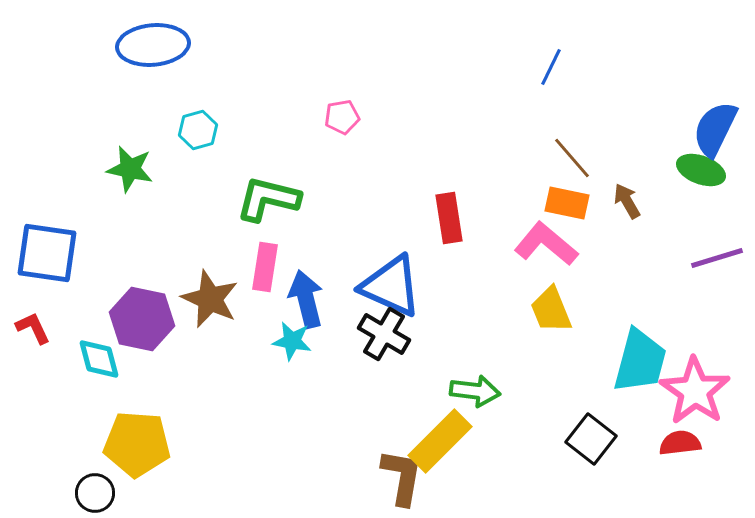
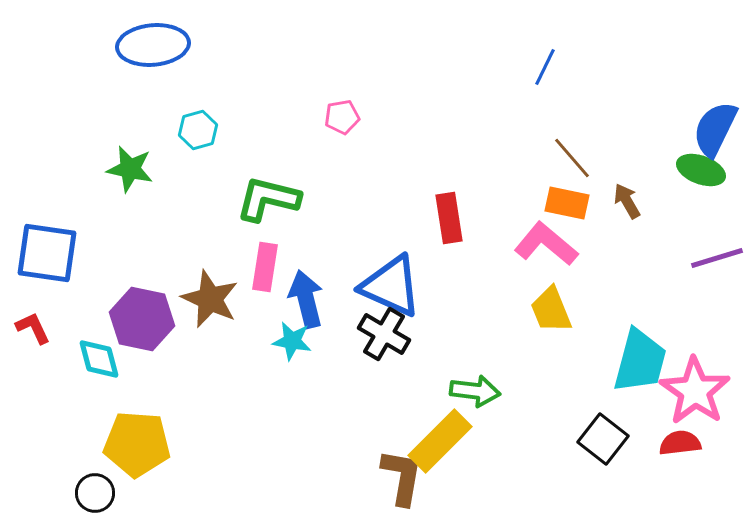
blue line: moved 6 px left
black square: moved 12 px right
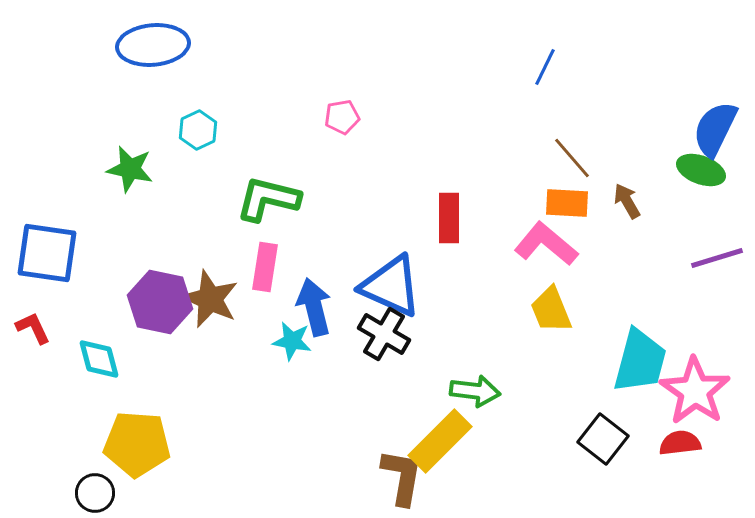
cyan hexagon: rotated 9 degrees counterclockwise
orange rectangle: rotated 9 degrees counterclockwise
red rectangle: rotated 9 degrees clockwise
blue arrow: moved 8 px right, 8 px down
purple hexagon: moved 18 px right, 17 px up
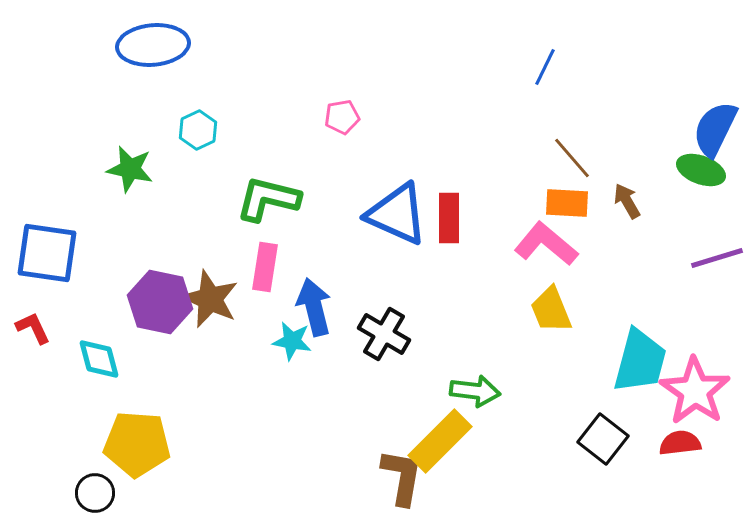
blue triangle: moved 6 px right, 72 px up
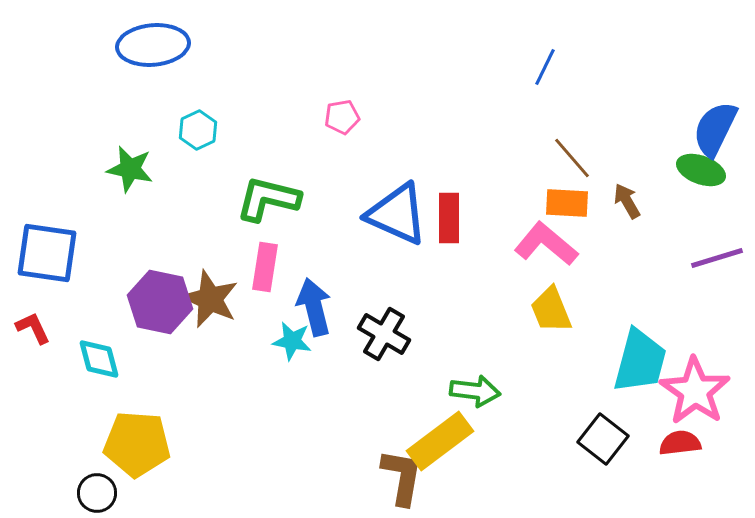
yellow rectangle: rotated 8 degrees clockwise
black circle: moved 2 px right
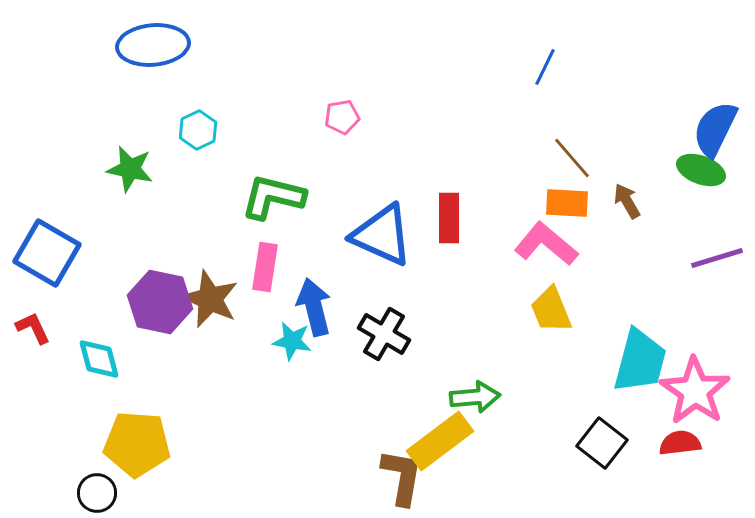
green L-shape: moved 5 px right, 2 px up
blue triangle: moved 15 px left, 21 px down
blue square: rotated 22 degrees clockwise
green arrow: moved 6 px down; rotated 12 degrees counterclockwise
black square: moved 1 px left, 4 px down
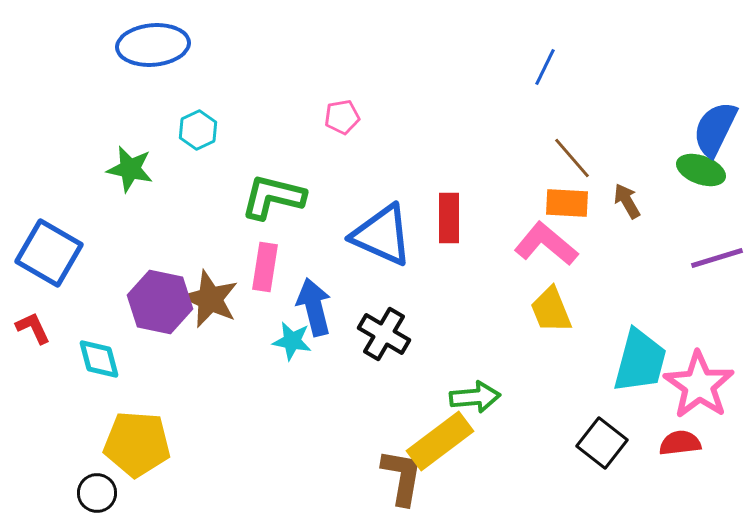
blue square: moved 2 px right
pink star: moved 4 px right, 6 px up
